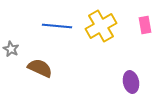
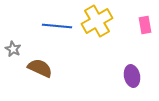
yellow cross: moved 4 px left, 5 px up
gray star: moved 2 px right
purple ellipse: moved 1 px right, 6 px up
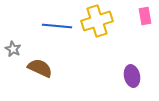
yellow cross: rotated 12 degrees clockwise
pink rectangle: moved 9 px up
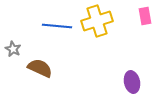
purple ellipse: moved 6 px down
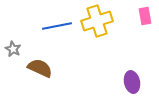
blue line: rotated 16 degrees counterclockwise
